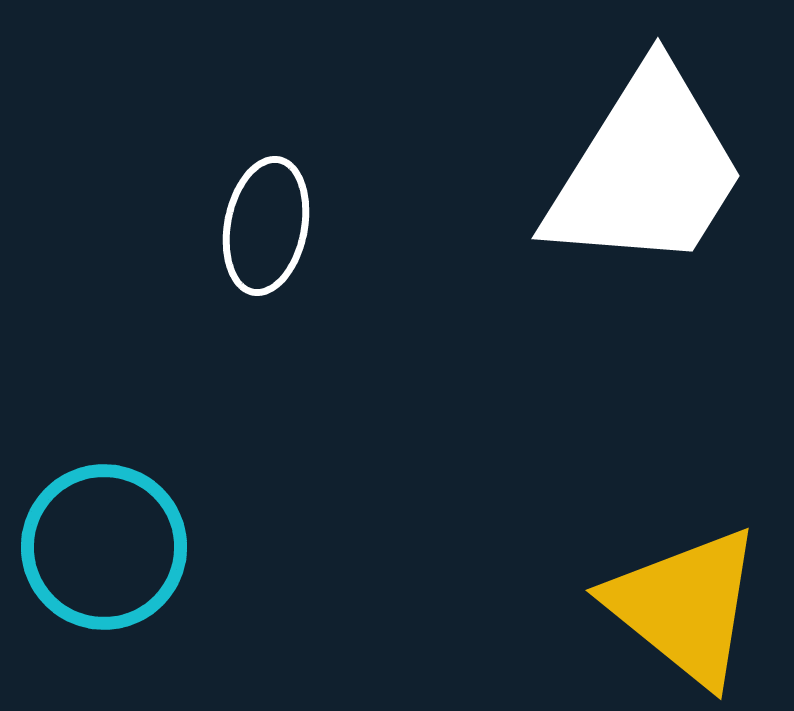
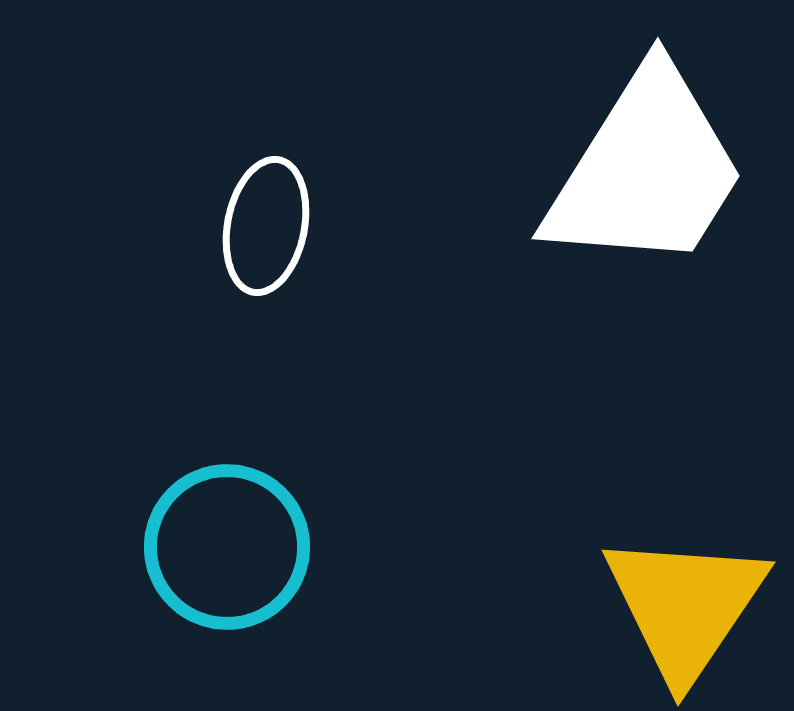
cyan circle: moved 123 px right
yellow triangle: rotated 25 degrees clockwise
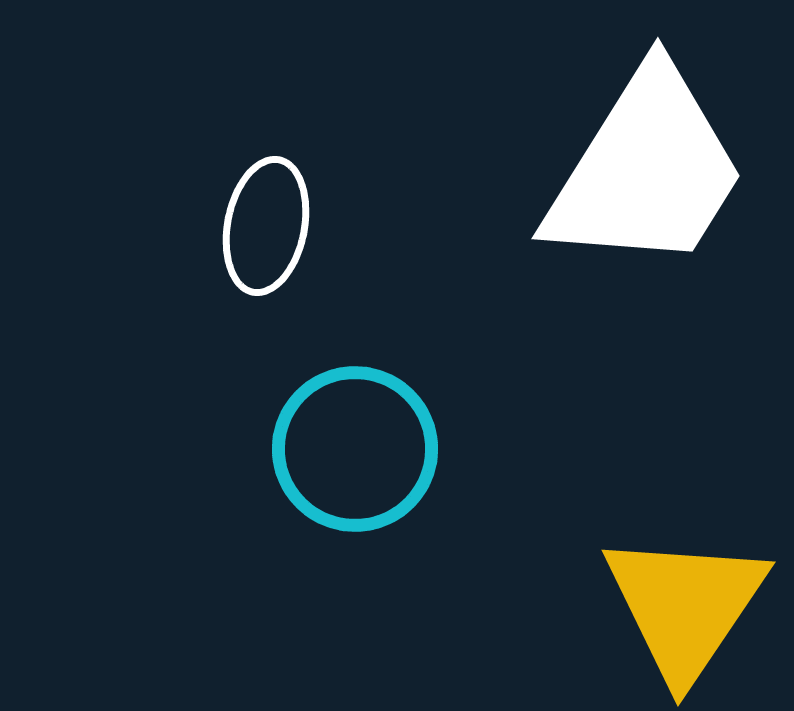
cyan circle: moved 128 px right, 98 px up
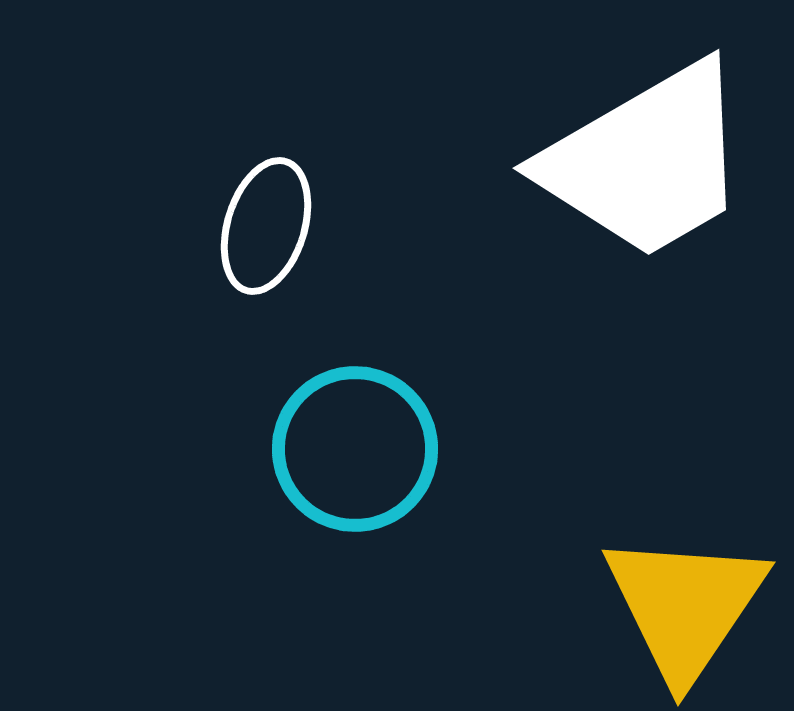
white trapezoid: moved 9 px up; rotated 28 degrees clockwise
white ellipse: rotated 6 degrees clockwise
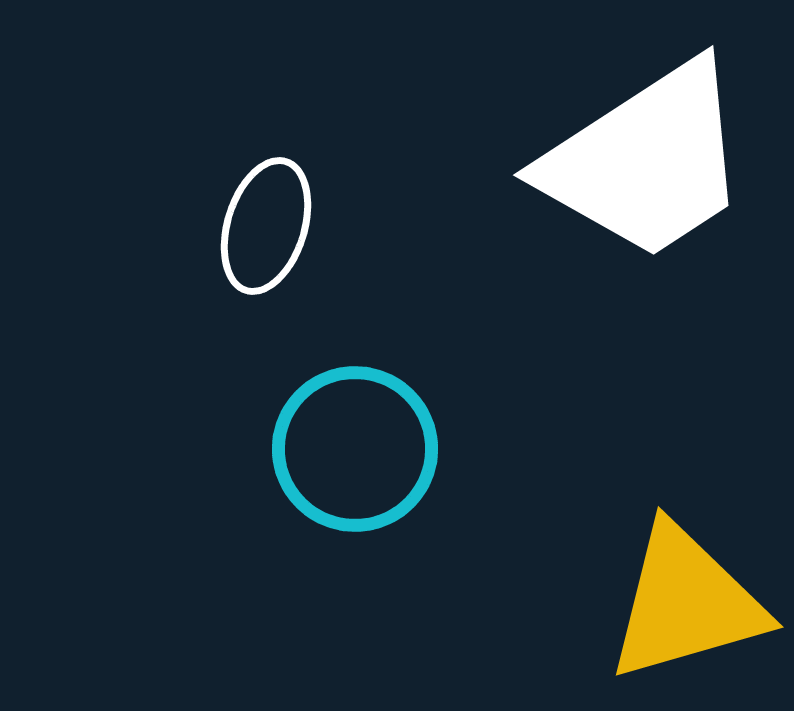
white trapezoid: rotated 3 degrees counterclockwise
yellow triangle: moved 1 px right, 3 px up; rotated 40 degrees clockwise
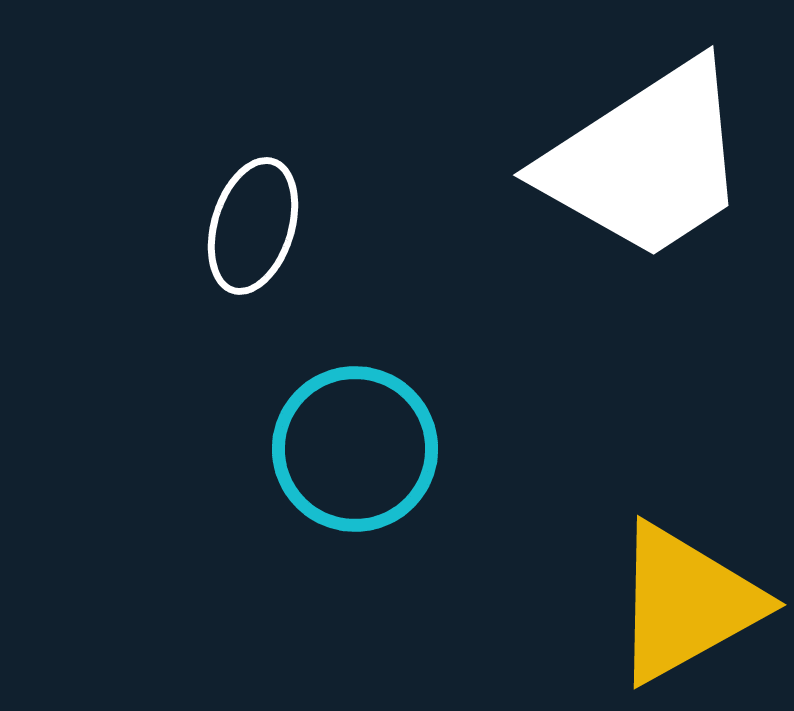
white ellipse: moved 13 px left
yellow triangle: rotated 13 degrees counterclockwise
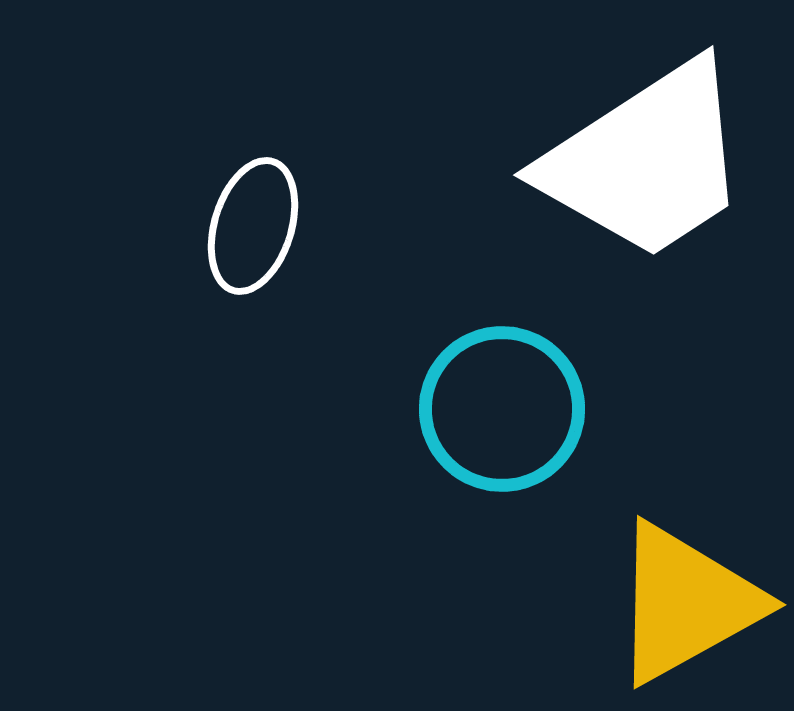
cyan circle: moved 147 px right, 40 px up
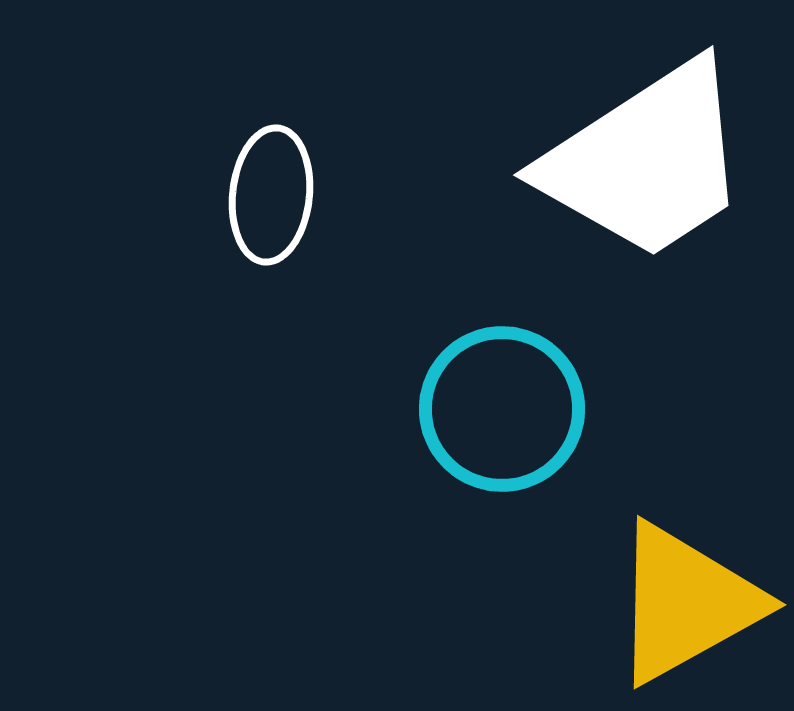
white ellipse: moved 18 px right, 31 px up; rotated 11 degrees counterclockwise
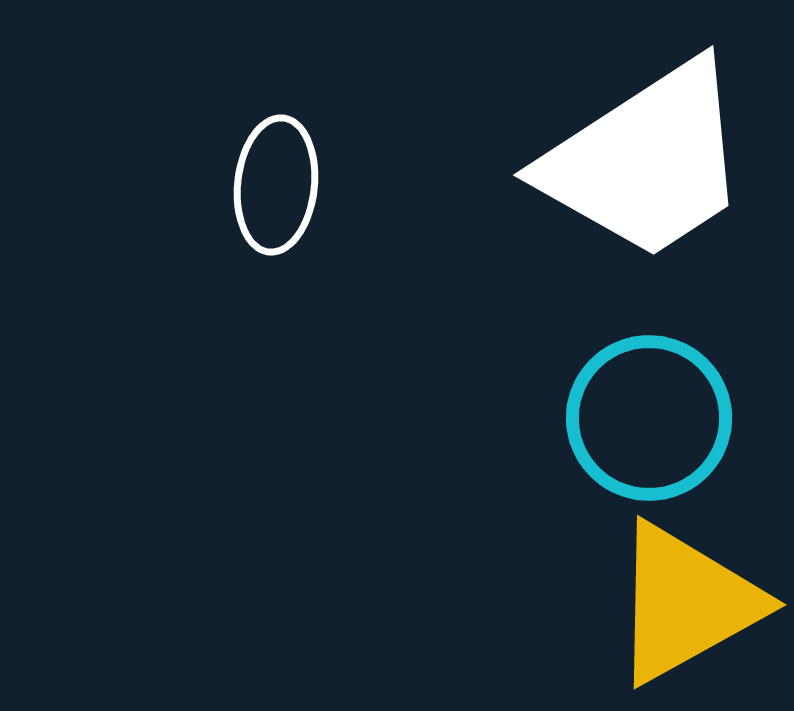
white ellipse: moved 5 px right, 10 px up
cyan circle: moved 147 px right, 9 px down
